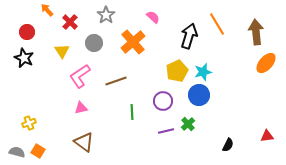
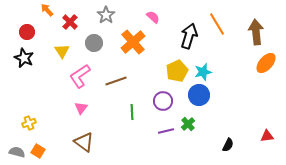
pink triangle: rotated 40 degrees counterclockwise
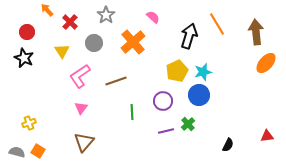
brown triangle: rotated 35 degrees clockwise
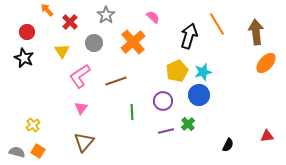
yellow cross: moved 4 px right, 2 px down; rotated 16 degrees counterclockwise
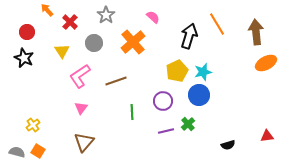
orange ellipse: rotated 20 degrees clockwise
black semicircle: rotated 48 degrees clockwise
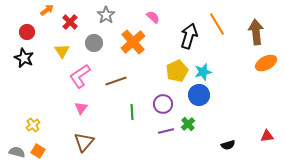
orange arrow: rotated 96 degrees clockwise
purple circle: moved 3 px down
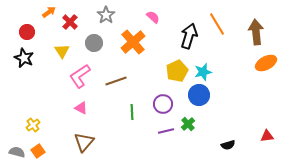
orange arrow: moved 2 px right, 2 px down
pink triangle: rotated 40 degrees counterclockwise
orange square: rotated 24 degrees clockwise
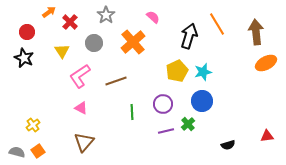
blue circle: moved 3 px right, 6 px down
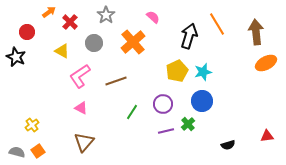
yellow triangle: rotated 28 degrees counterclockwise
black star: moved 8 px left, 1 px up
green line: rotated 35 degrees clockwise
yellow cross: moved 1 px left
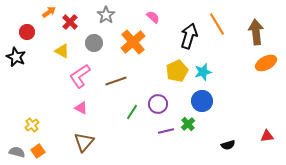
purple circle: moved 5 px left
